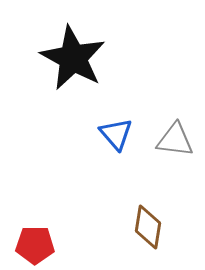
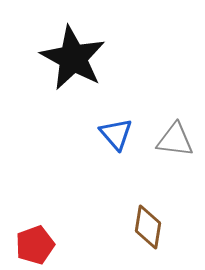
red pentagon: rotated 21 degrees counterclockwise
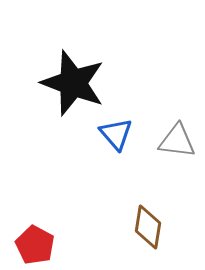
black star: moved 25 px down; rotated 8 degrees counterclockwise
gray triangle: moved 2 px right, 1 px down
red pentagon: rotated 24 degrees counterclockwise
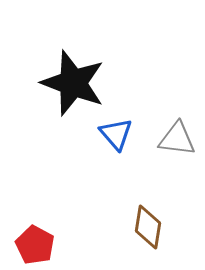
gray triangle: moved 2 px up
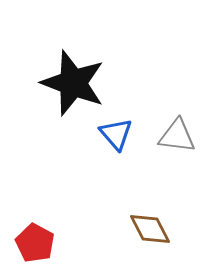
gray triangle: moved 3 px up
brown diamond: moved 2 px right, 2 px down; rotated 36 degrees counterclockwise
red pentagon: moved 2 px up
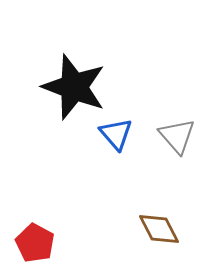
black star: moved 1 px right, 4 px down
gray triangle: rotated 42 degrees clockwise
brown diamond: moved 9 px right
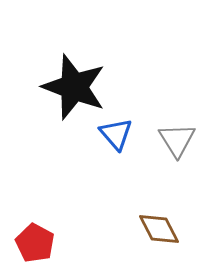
gray triangle: moved 4 px down; rotated 9 degrees clockwise
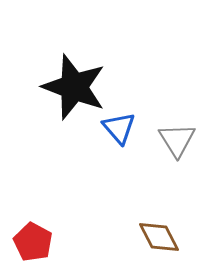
blue triangle: moved 3 px right, 6 px up
brown diamond: moved 8 px down
red pentagon: moved 2 px left, 1 px up
